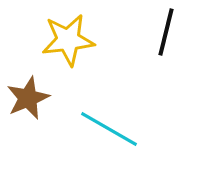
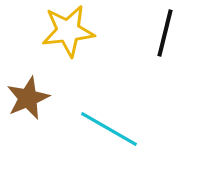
black line: moved 1 px left, 1 px down
yellow star: moved 9 px up
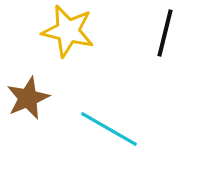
yellow star: rotated 20 degrees clockwise
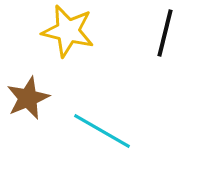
cyan line: moved 7 px left, 2 px down
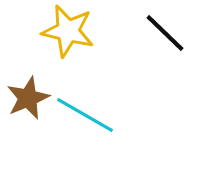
black line: rotated 60 degrees counterclockwise
cyan line: moved 17 px left, 16 px up
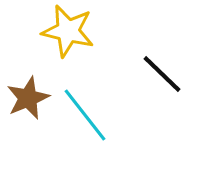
black line: moved 3 px left, 41 px down
cyan line: rotated 22 degrees clockwise
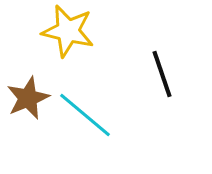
black line: rotated 27 degrees clockwise
cyan line: rotated 12 degrees counterclockwise
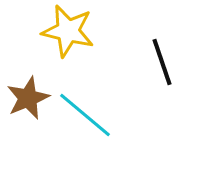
black line: moved 12 px up
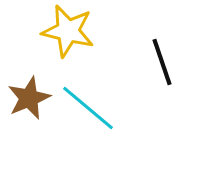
brown star: moved 1 px right
cyan line: moved 3 px right, 7 px up
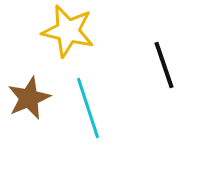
black line: moved 2 px right, 3 px down
cyan line: rotated 32 degrees clockwise
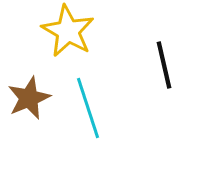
yellow star: rotated 16 degrees clockwise
black line: rotated 6 degrees clockwise
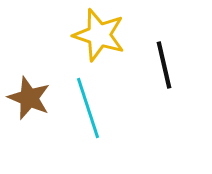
yellow star: moved 31 px right, 4 px down; rotated 12 degrees counterclockwise
brown star: rotated 27 degrees counterclockwise
